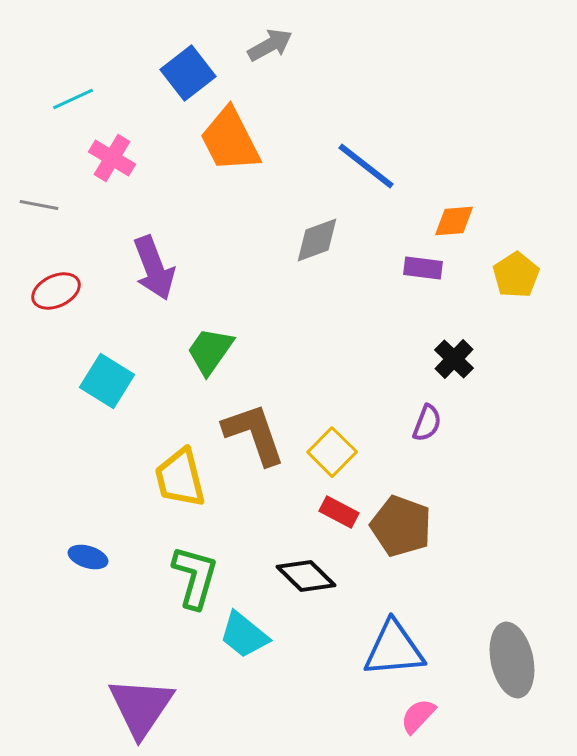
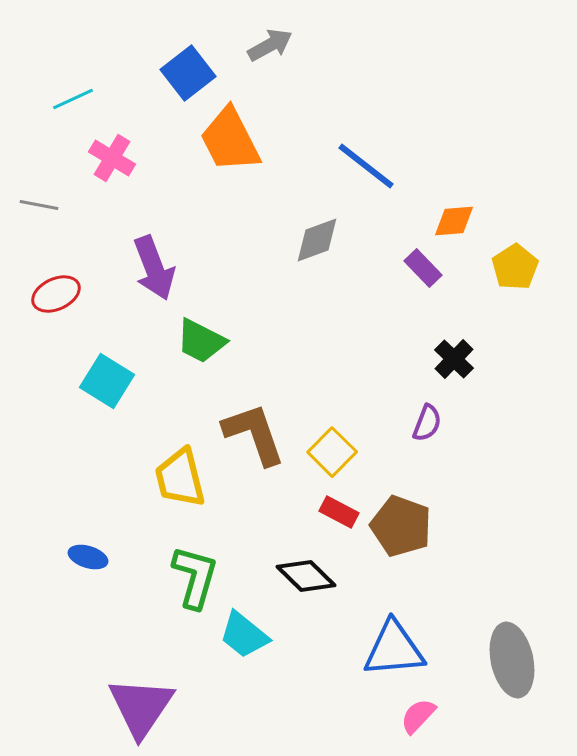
purple rectangle: rotated 39 degrees clockwise
yellow pentagon: moved 1 px left, 8 px up
red ellipse: moved 3 px down
green trapezoid: moved 9 px left, 10 px up; rotated 98 degrees counterclockwise
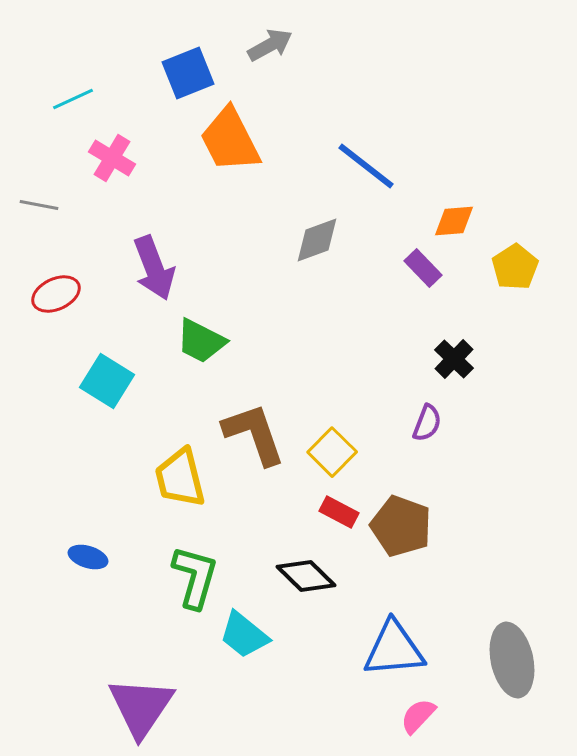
blue square: rotated 16 degrees clockwise
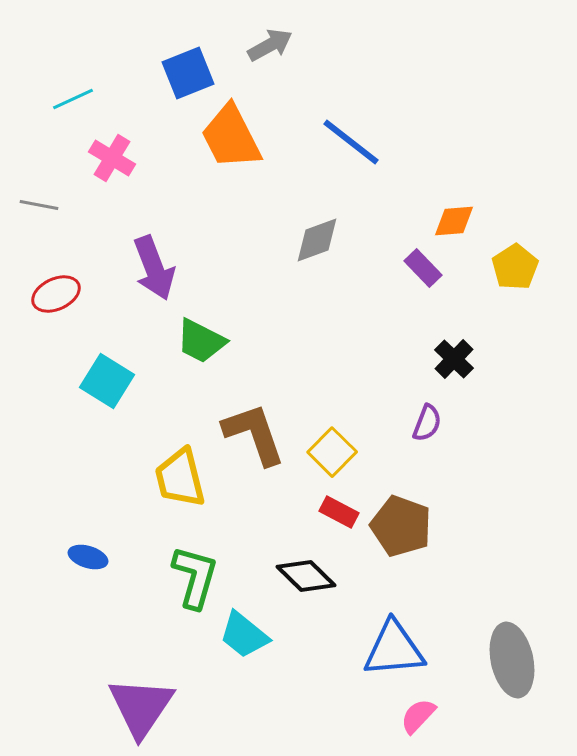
orange trapezoid: moved 1 px right, 3 px up
blue line: moved 15 px left, 24 px up
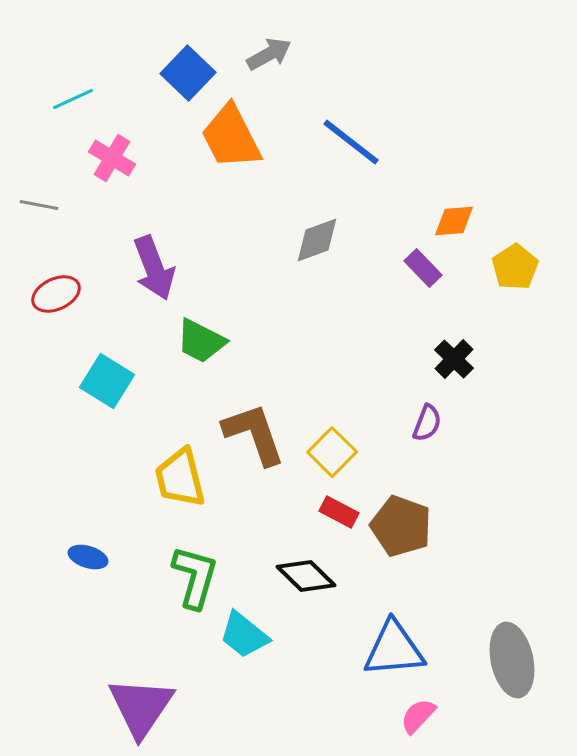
gray arrow: moved 1 px left, 9 px down
blue square: rotated 24 degrees counterclockwise
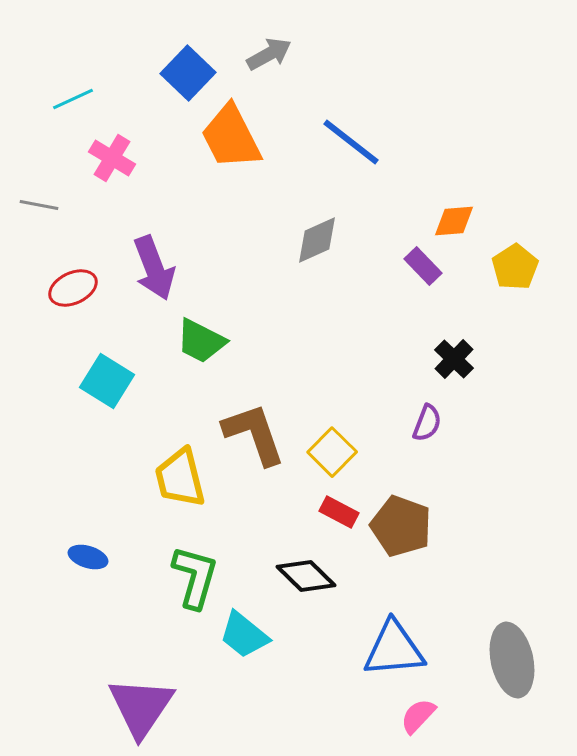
gray diamond: rotated 4 degrees counterclockwise
purple rectangle: moved 2 px up
red ellipse: moved 17 px right, 6 px up
